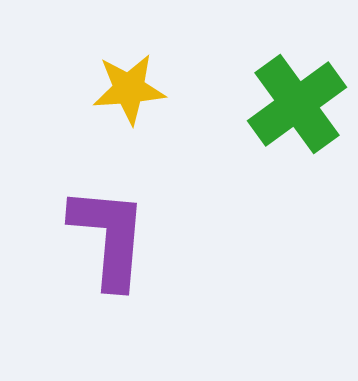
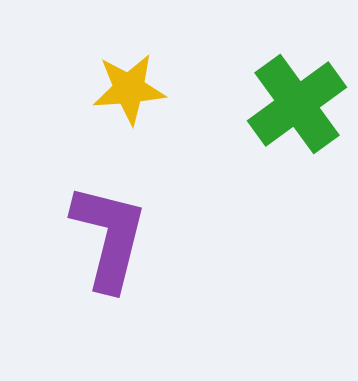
purple L-shape: rotated 9 degrees clockwise
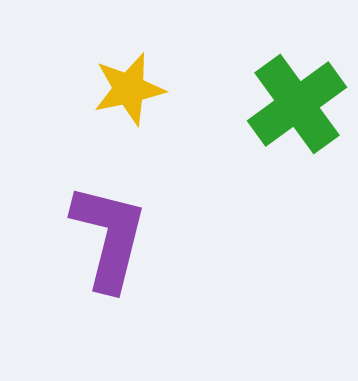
yellow star: rotated 8 degrees counterclockwise
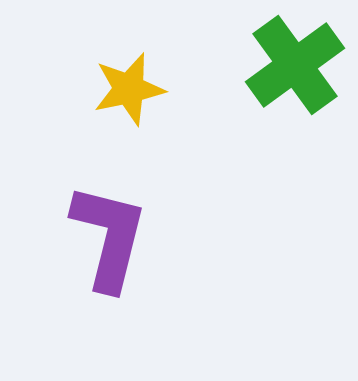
green cross: moved 2 px left, 39 px up
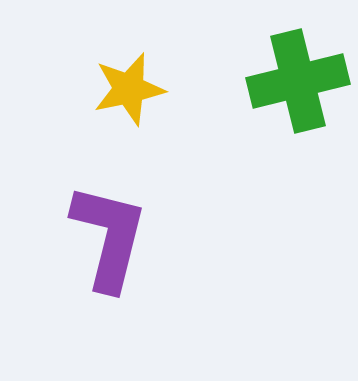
green cross: moved 3 px right, 16 px down; rotated 22 degrees clockwise
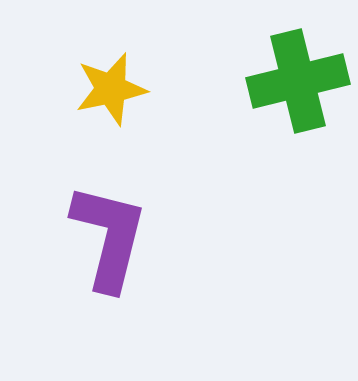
yellow star: moved 18 px left
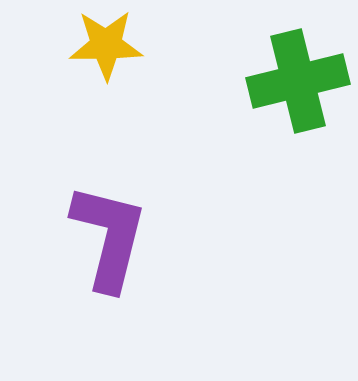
yellow star: moved 5 px left, 44 px up; rotated 12 degrees clockwise
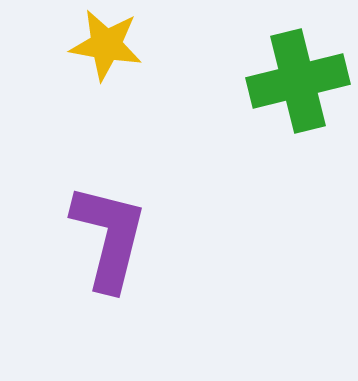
yellow star: rotated 10 degrees clockwise
